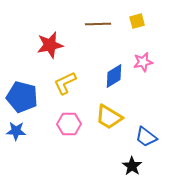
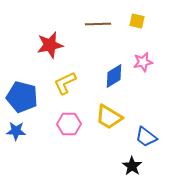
yellow square: rotated 28 degrees clockwise
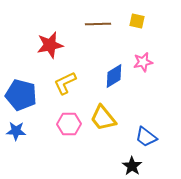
blue pentagon: moved 1 px left, 2 px up
yellow trapezoid: moved 6 px left, 1 px down; rotated 20 degrees clockwise
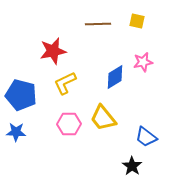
red star: moved 3 px right, 6 px down
blue diamond: moved 1 px right, 1 px down
blue star: moved 1 px down
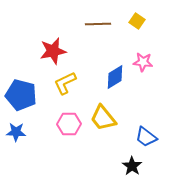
yellow square: rotated 21 degrees clockwise
pink star: rotated 18 degrees clockwise
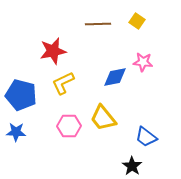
blue diamond: rotated 20 degrees clockwise
yellow L-shape: moved 2 px left
pink hexagon: moved 2 px down
